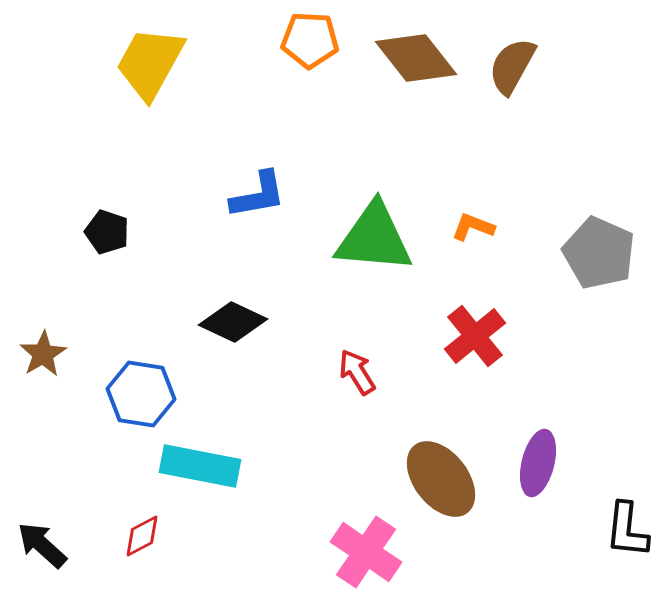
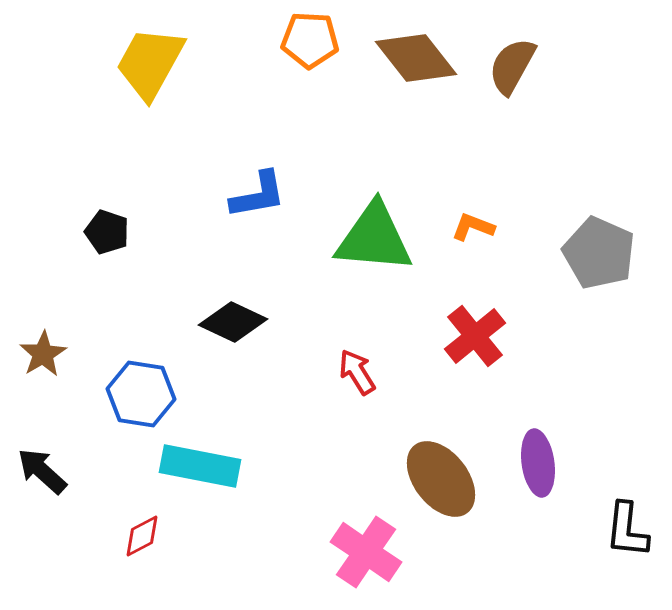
purple ellipse: rotated 22 degrees counterclockwise
black arrow: moved 74 px up
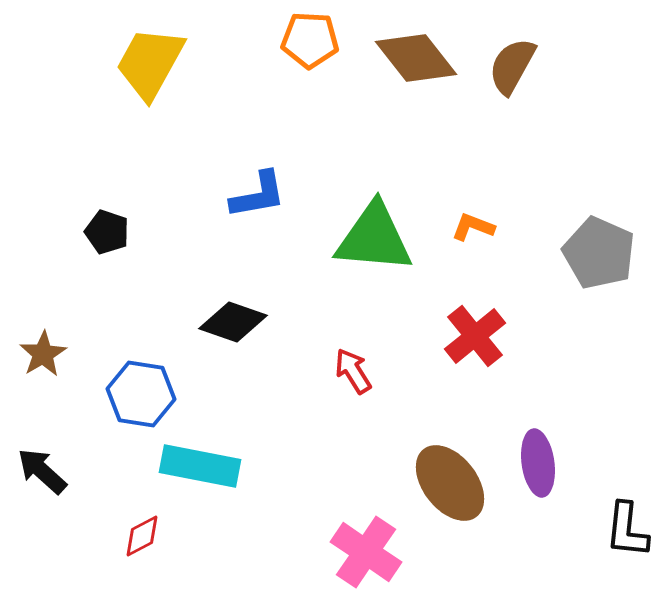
black diamond: rotated 6 degrees counterclockwise
red arrow: moved 4 px left, 1 px up
brown ellipse: moved 9 px right, 4 px down
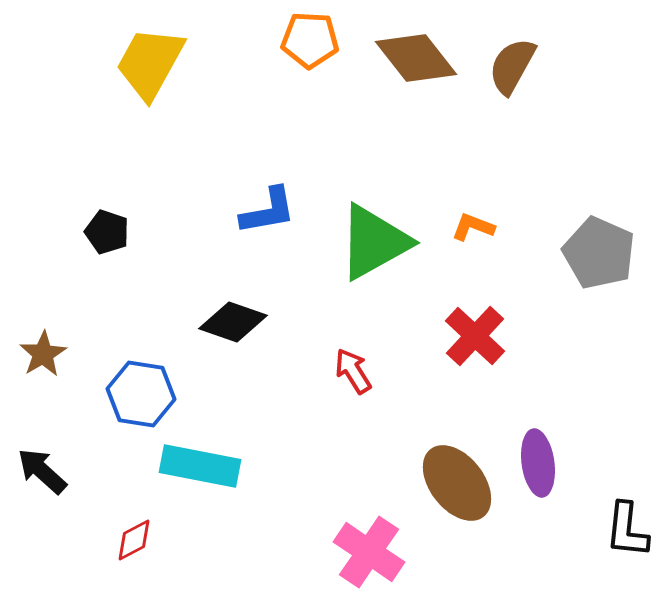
blue L-shape: moved 10 px right, 16 px down
green triangle: moved 4 px down; rotated 34 degrees counterclockwise
red cross: rotated 8 degrees counterclockwise
brown ellipse: moved 7 px right
red diamond: moved 8 px left, 4 px down
pink cross: moved 3 px right
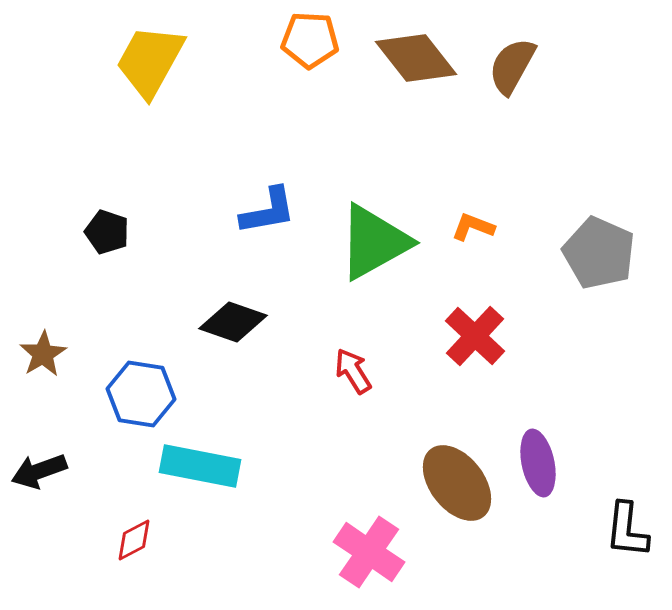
yellow trapezoid: moved 2 px up
purple ellipse: rotated 4 degrees counterclockwise
black arrow: moved 3 px left; rotated 62 degrees counterclockwise
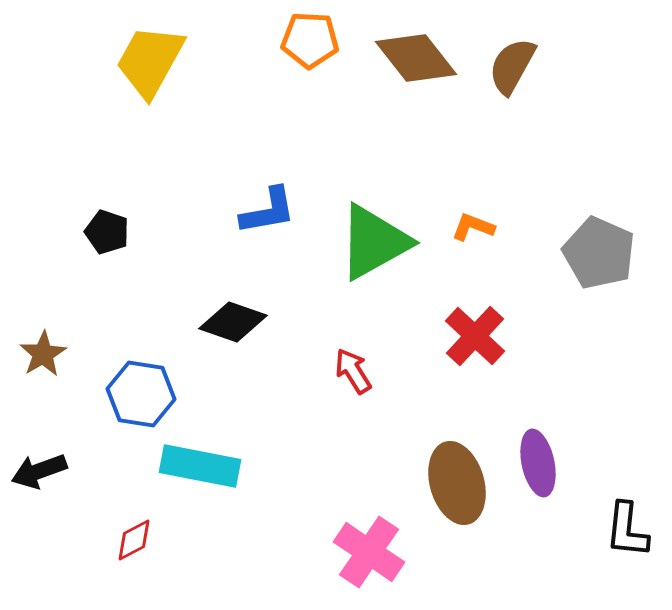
brown ellipse: rotated 22 degrees clockwise
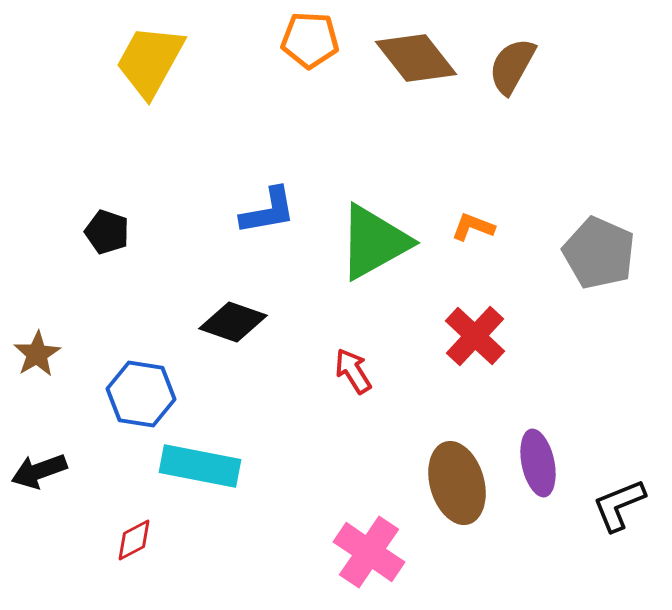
brown star: moved 6 px left
black L-shape: moved 8 px left, 25 px up; rotated 62 degrees clockwise
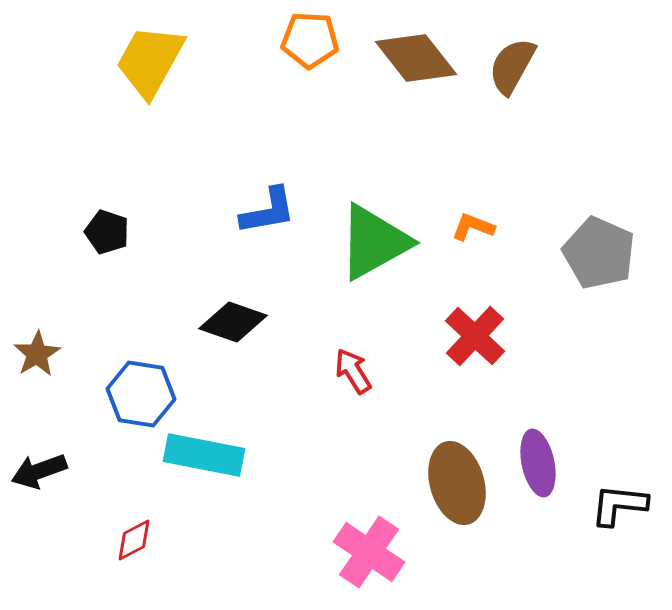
cyan rectangle: moved 4 px right, 11 px up
black L-shape: rotated 28 degrees clockwise
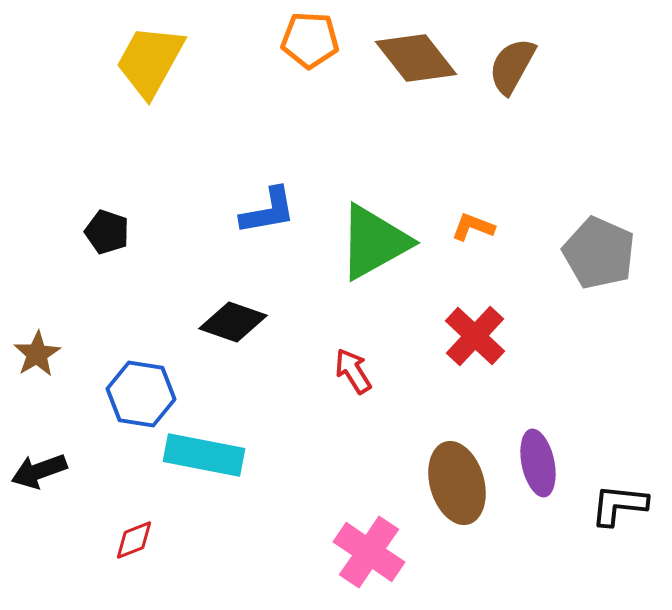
red diamond: rotated 6 degrees clockwise
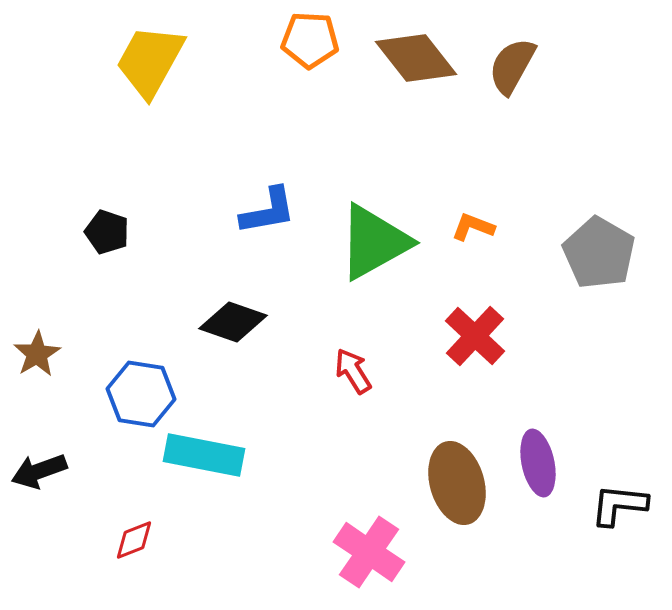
gray pentagon: rotated 6 degrees clockwise
